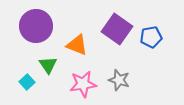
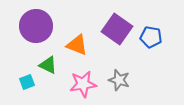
blue pentagon: rotated 20 degrees clockwise
green triangle: rotated 30 degrees counterclockwise
cyan square: rotated 21 degrees clockwise
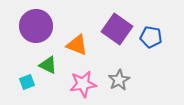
gray star: rotated 25 degrees clockwise
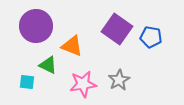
orange triangle: moved 5 px left, 1 px down
cyan square: rotated 28 degrees clockwise
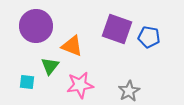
purple square: rotated 16 degrees counterclockwise
blue pentagon: moved 2 px left
green triangle: moved 2 px right, 1 px down; rotated 42 degrees clockwise
gray star: moved 10 px right, 11 px down
pink star: moved 3 px left, 1 px down
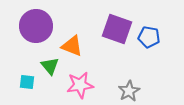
green triangle: rotated 18 degrees counterclockwise
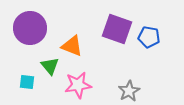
purple circle: moved 6 px left, 2 px down
pink star: moved 2 px left
